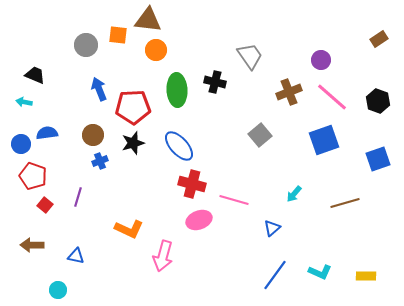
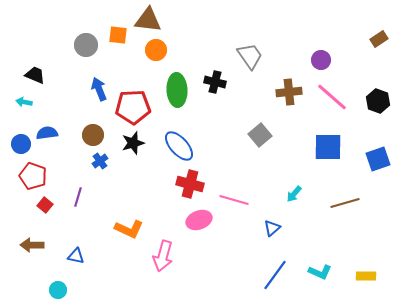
brown cross at (289, 92): rotated 15 degrees clockwise
blue square at (324, 140): moved 4 px right, 7 px down; rotated 20 degrees clockwise
blue cross at (100, 161): rotated 14 degrees counterclockwise
red cross at (192, 184): moved 2 px left
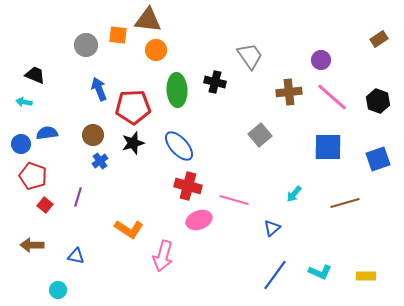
red cross at (190, 184): moved 2 px left, 2 px down
orange L-shape at (129, 229): rotated 8 degrees clockwise
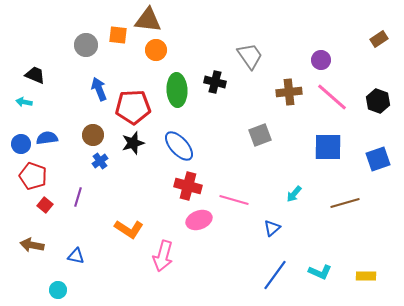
blue semicircle at (47, 133): moved 5 px down
gray square at (260, 135): rotated 20 degrees clockwise
brown arrow at (32, 245): rotated 10 degrees clockwise
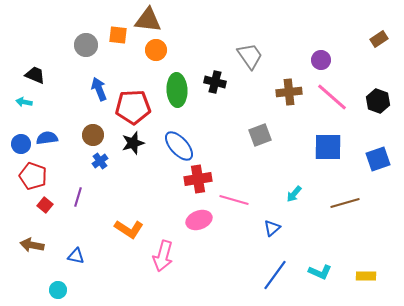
red cross at (188, 186): moved 10 px right, 7 px up; rotated 24 degrees counterclockwise
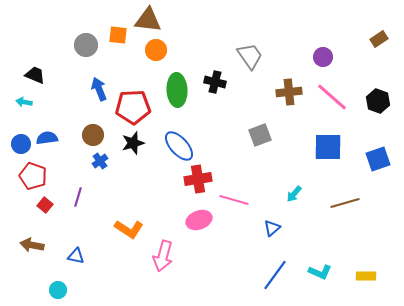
purple circle at (321, 60): moved 2 px right, 3 px up
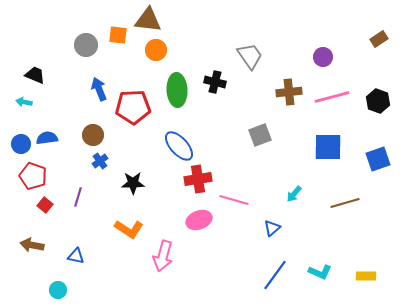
pink line at (332, 97): rotated 56 degrees counterclockwise
black star at (133, 143): moved 40 px down; rotated 15 degrees clockwise
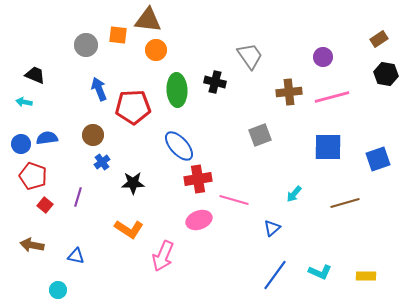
black hexagon at (378, 101): moved 8 px right, 27 px up; rotated 10 degrees counterclockwise
blue cross at (100, 161): moved 2 px right, 1 px down
pink arrow at (163, 256): rotated 8 degrees clockwise
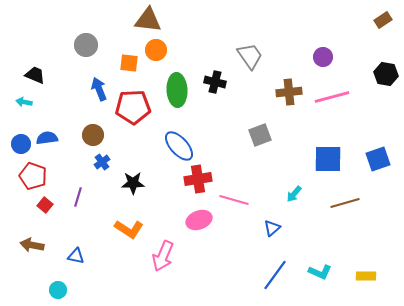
orange square at (118, 35): moved 11 px right, 28 px down
brown rectangle at (379, 39): moved 4 px right, 19 px up
blue square at (328, 147): moved 12 px down
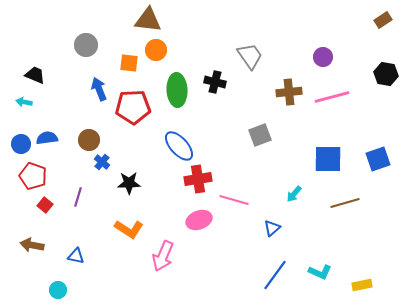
brown circle at (93, 135): moved 4 px left, 5 px down
blue cross at (102, 162): rotated 14 degrees counterclockwise
black star at (133, 183): moved 4 px left
yellow rectangle at (366, 276): moved 4 px left, 9 px down; rotated 12 degrees counterclockwise
